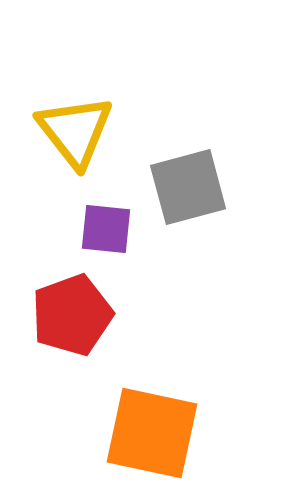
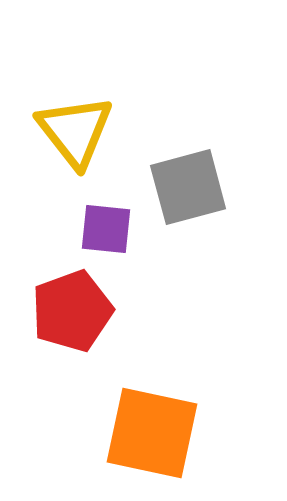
red pentagon: moved 4 px up
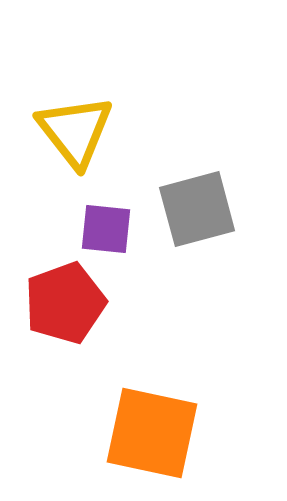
gray square: moved 9 px right, 22 px down
red pentagon: moved 7 px left, 8 px up
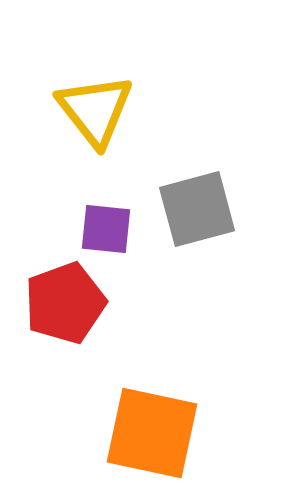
yellow triangle: moved 20 px right, 21 px up
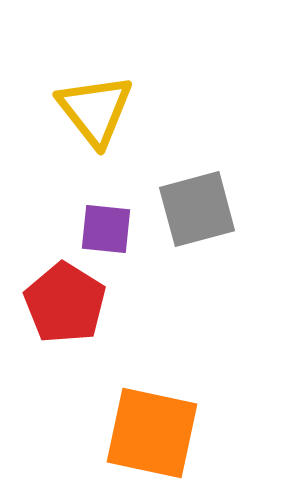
red pentagon: rotated 20 degrees counterclockwise
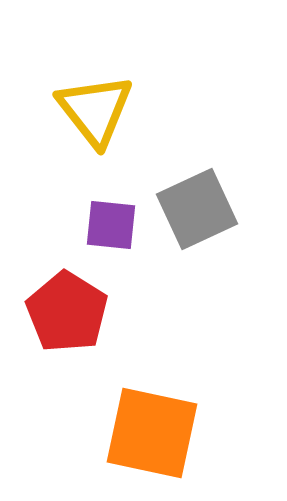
gray square: rotated 10 degrees counterclockwise
purple square: moved 5 px right, 4 px up
red pentagon: moved 2 px right, 9 px down
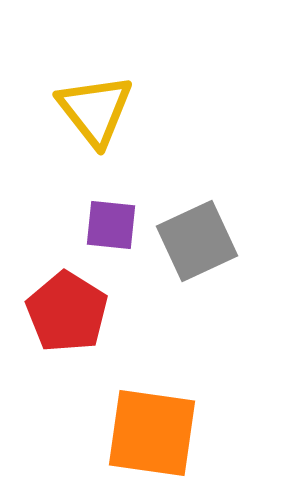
gray square: moved 32 px down
orange square: rotated 4 degrees counterclockwise
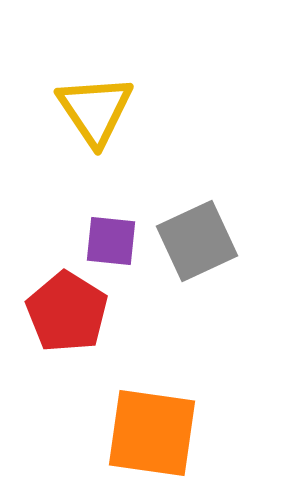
yellow triangle: rotated 4 degrees clockwise
purple square: moved 16 px down
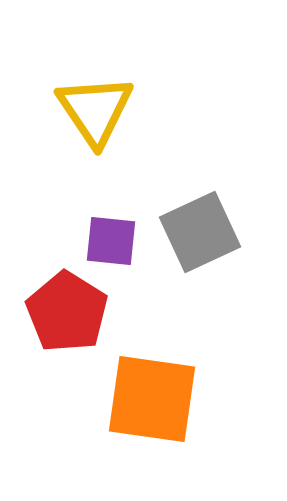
gray square: moved 3 px right, 9 px up
orange square: moved 34 px up
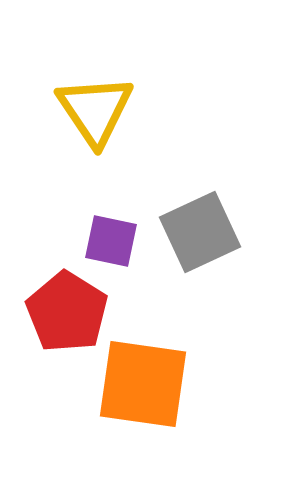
purple square: rotated 6 degrees clockwise
orange square: moved 9 px left, 15 px up
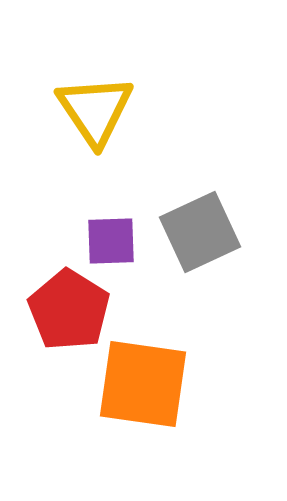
purple square: rotated 14 degrees counterclockwise
red pentagon: moved 2 px right, 2 px up
